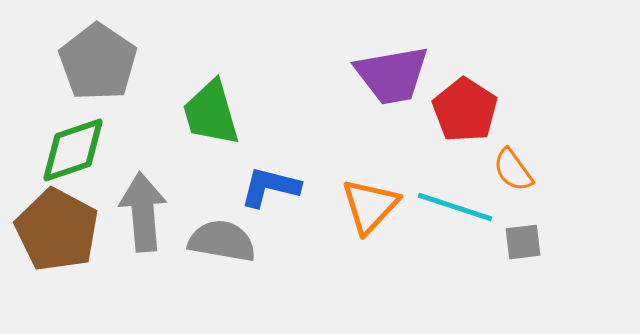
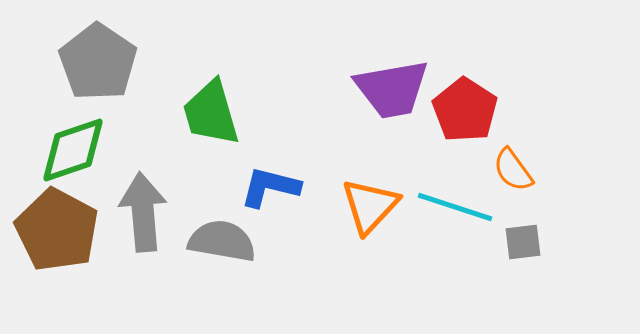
purple trapezoid: moved 14 px down
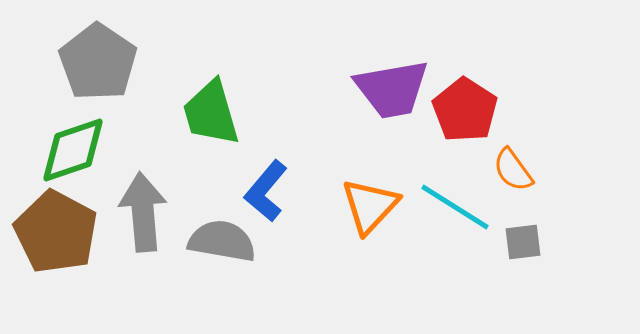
blue L-shape: moved 4 px left, 4 px down; rotated 64 degrees counterclockwise
cyan line: rotated 14 degrees clockwise
brown pentagon: moved 1 px left, 2 px down
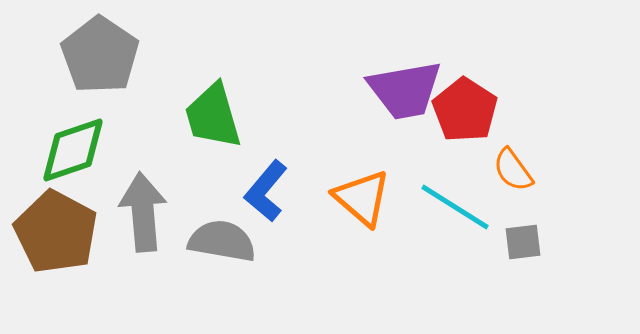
gray pentagon: moved 2 px right, 7 px up
purple trapezoid: moved 13 px right, 1 px down
green trapezoid: moved 2 px right, 3 px down
orange triangle: moved 8 px left, 8 px up; rotated 32 degrees counterclockwise
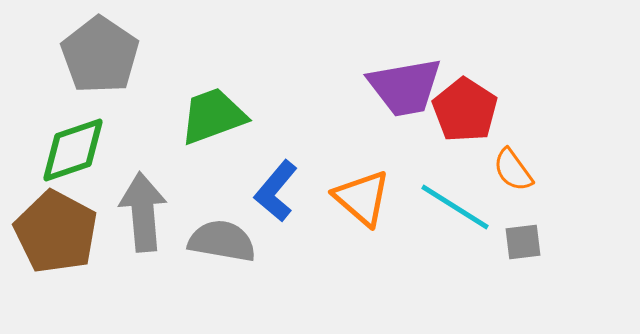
purple trapezoid: moved 3 px up
green trapezoid: rotated 86 degrees clockwise
blue L-shape: moved 10 px right
